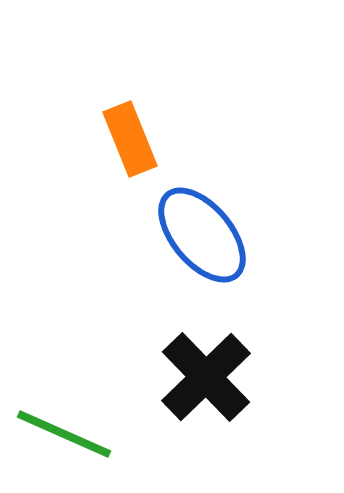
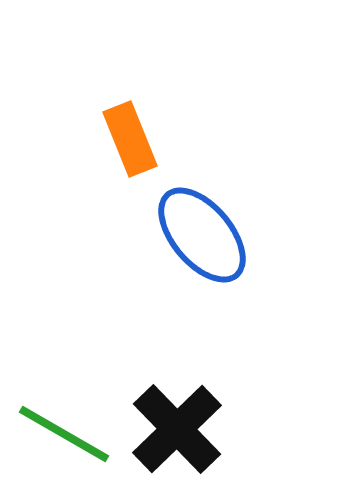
black cross: moved 29 px left, 52 px down
green line: rotated 6 degrees clockwise
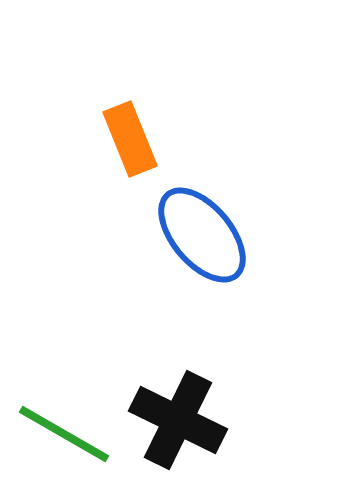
black cross: moved 1 px right, 9 px up; rotated 20 degrees counterclockwise
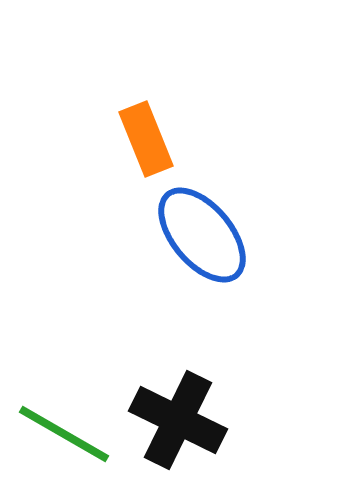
orange rectangle: moved 16 px right
